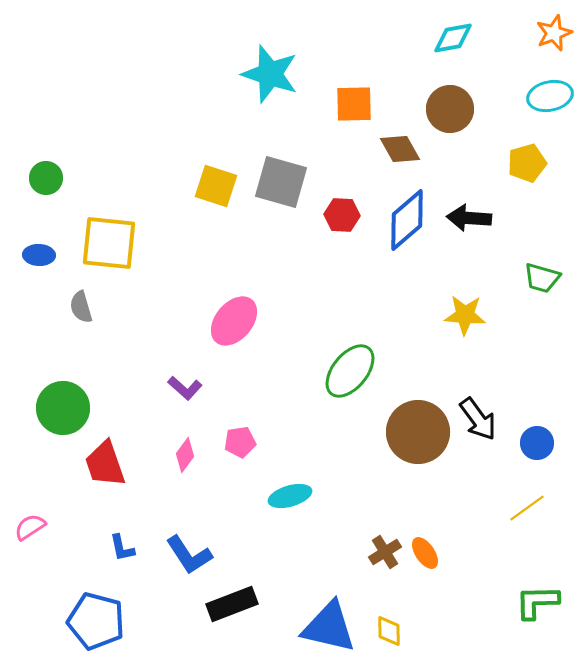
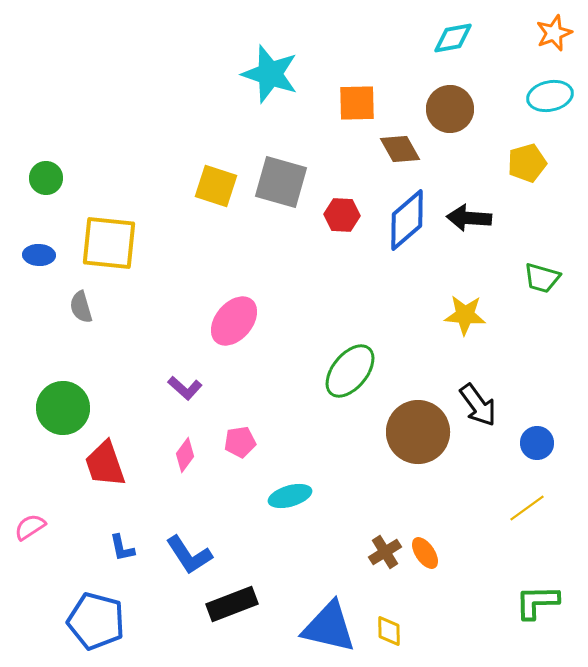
orange square at (354, 104): moved 3 px right, 1 px up
black arrow at (478, 419): moved 14 px up
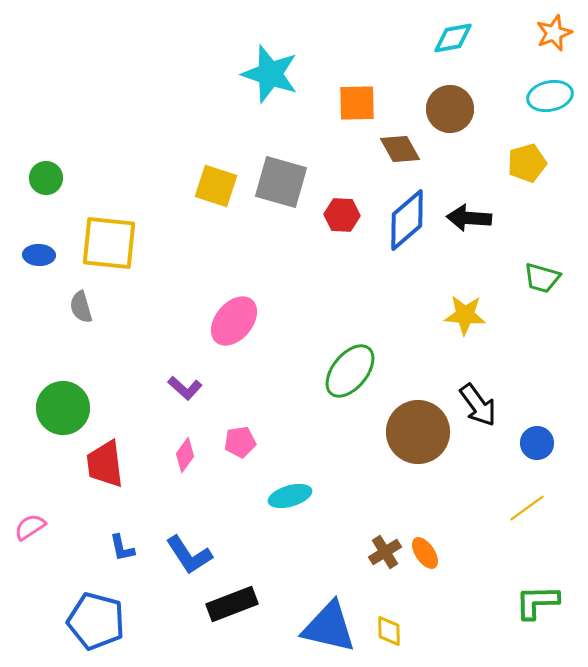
red trapezoid at (105, 464): rotated 12 degrees clockwise
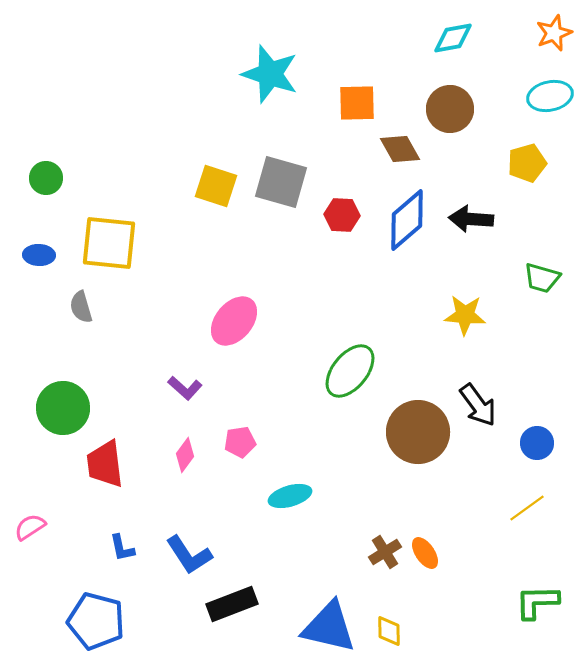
black arrow at (469, 218): moved 2 px right, 1 px down
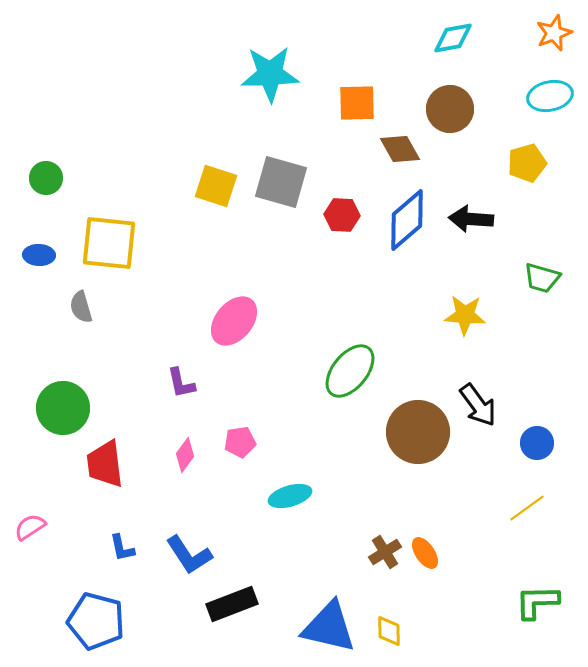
cyan star at (270, 74): rotated 20 degrees counterclockwise
purple L-shape at (185, 388): moved 4 px left, 5 px up; rotated 36 degrees clockwise
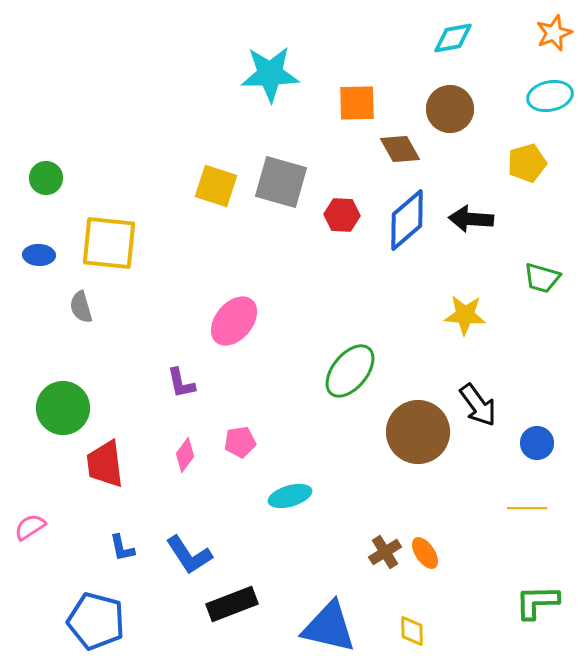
yellow line at (527, 508): rotated 36 degrees clockwise
yellow diamond at (389, 631): moved 23 px right
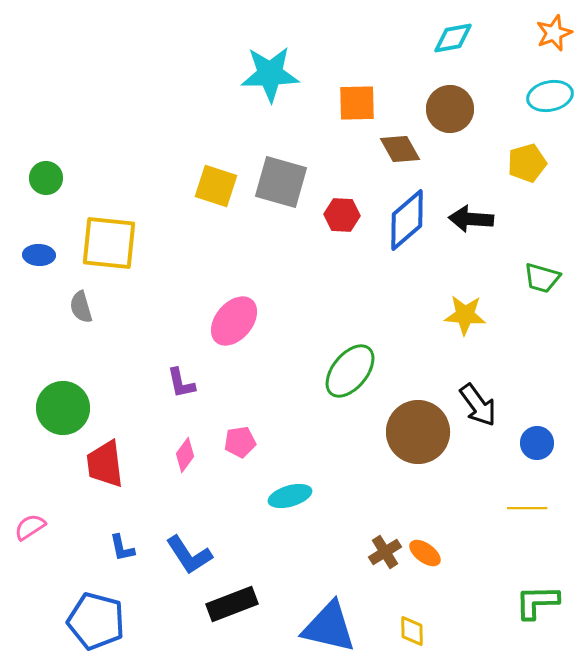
orange ellipse at (425, 553): rotated 20 degrees counterclockwise
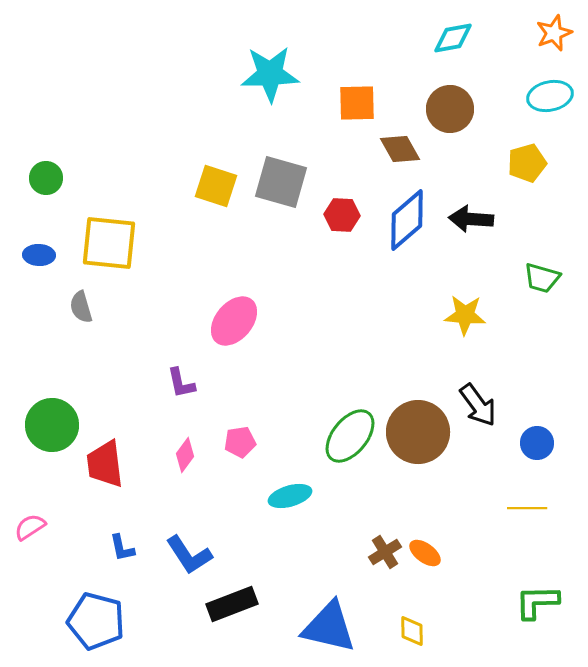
green ellipse at (350, 371): moved 65 px down
green circle at (63, 408): moved 11 px left, 17 px down
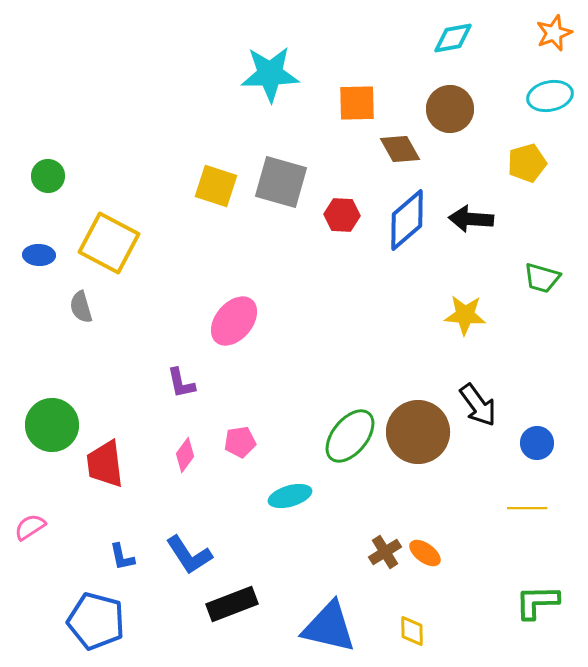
green circle at (46, 178): moved 2 px right, 2 px up
yellow square at (109, 243): rotated 22 degrees clockwise
blue L-shape at (122, 548): moved 9 px down
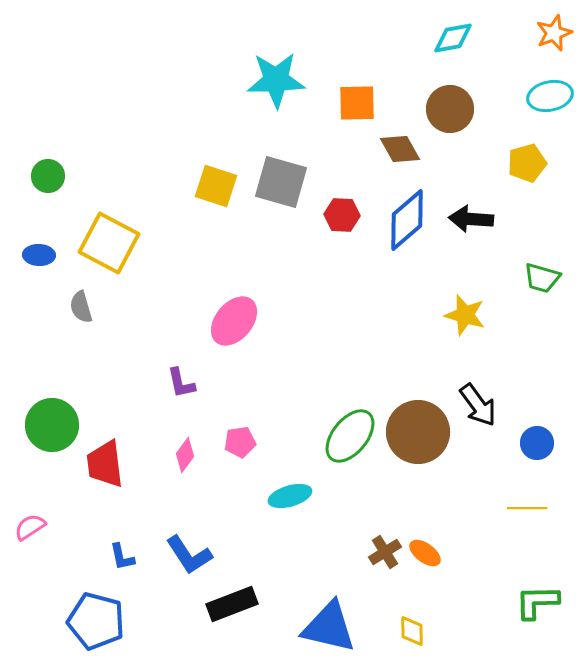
cyan star at (270, 74): moved 6 px right, 6 px down
yellow star at (465, 315): rotated 12 degrees clockwise
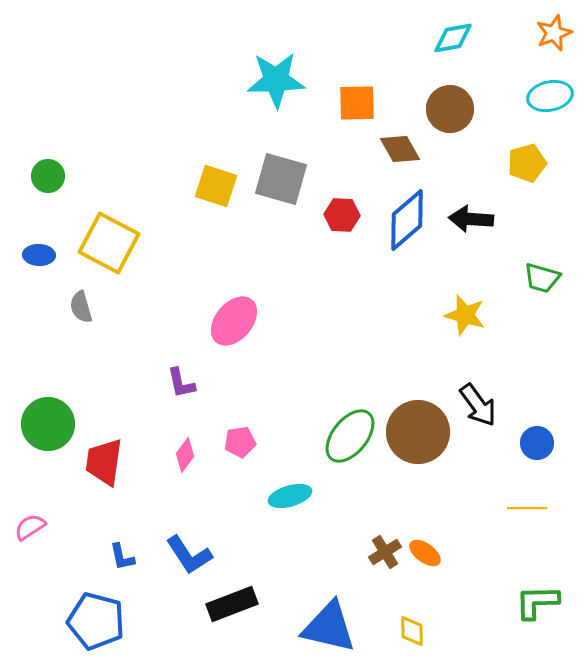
gray square at (281, 182): moved 3 px up
green circle at (52, 425): moved 4 px left, 1 px up
red trapezoid at (105, 464): moved 1 px left, 2 px up; rotated 15 degrees clockwise
